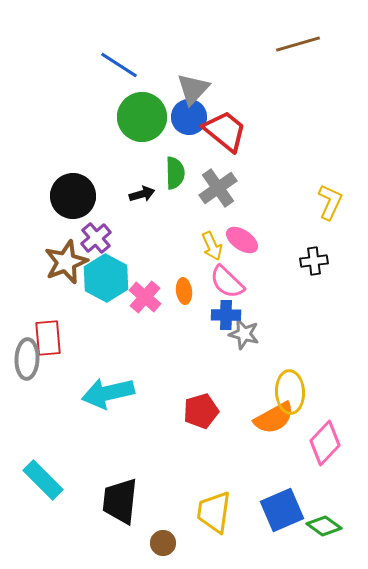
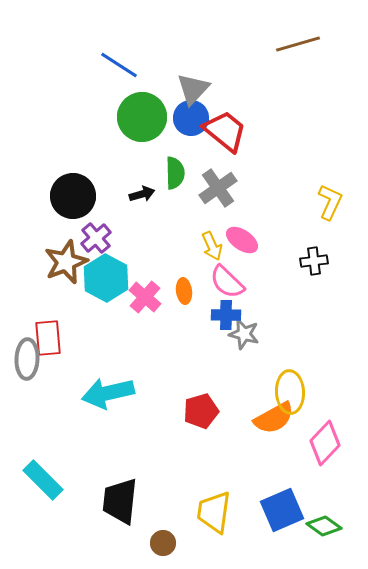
blue circle: moved 2 px right, 1 px down
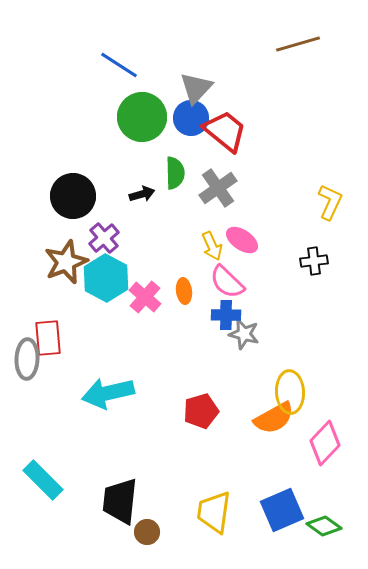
gray triangle: moved 3 px right, 1 px up
purple cross: moved 8 px right
brown circle: moved 16 px left, 11 px up
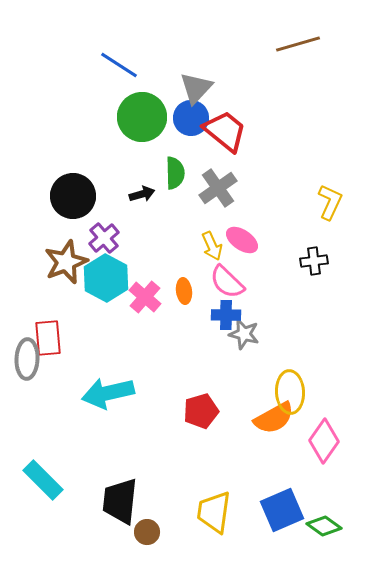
pink diamond: moved 1 px left, 2 px up; rotated 9 degrees counterclockwise
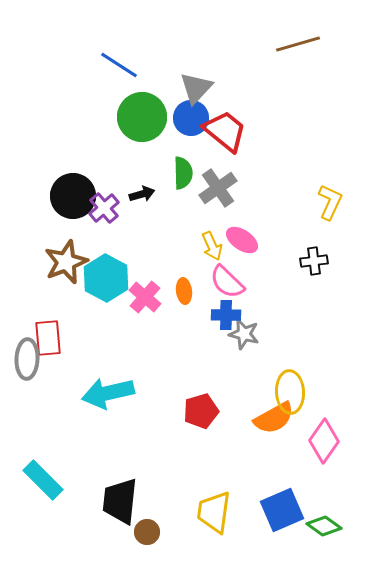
green semicircle: moved 8 px right
purple cross: moved 30 px up
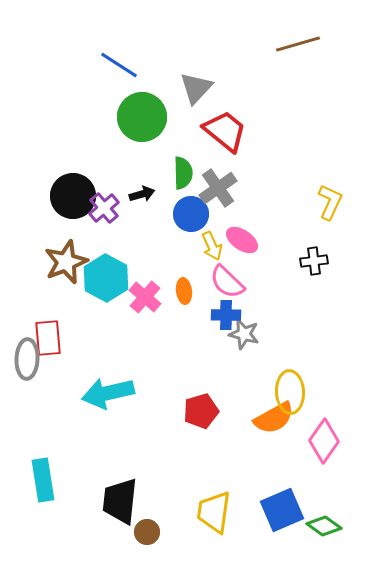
blue circle: moved 96 px down
cyan rectangle: rotated 36 degrees clockwise
